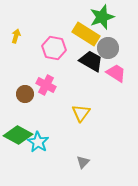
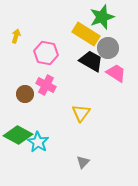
pink hexagon: moved 8 px left, 5 px down
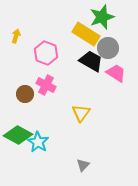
pink hexagon: rotated 10 degrees clockwise
gray triangle: moved 3 px down
